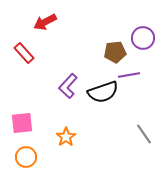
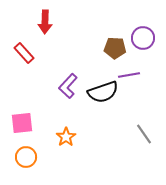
red arrow: rotated 60 degrees counterclockwise
brown pentagon: moved 4 px up; rotated 10 degrees clockwise
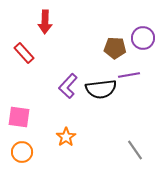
black semicircle: moved 2 px left, 3 px up; rotated 12 degrees clockwise
pink square: moved 3 px left, 6 px up; rotated 15 degrees clockwise
gray line: moved 9 px left, 16 px down
orange circle: moved 4 px left, 5 px up
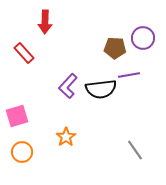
pink square: moved 2 px left, 1 px up; rotated 25 degrees counterclockwise
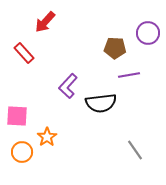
red arrow: rotated 40 degrees clockwise
purple circle: moved 5 px right, 5 px up
black semicircle: moved 14 px down
pink square: rotated 20 degrees clockwise
orange star: moved 19 px left
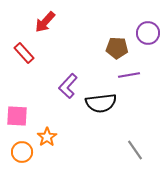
brown pentagon: moved 2 px right
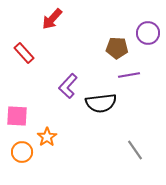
red arrow: moved 7 px right, 3 px up
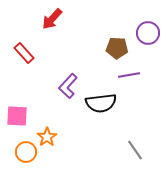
orange circle: moved 4 px right
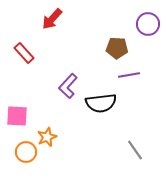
purple circle: moved 9 px up
orange star: rotated 12 degrees clockwise
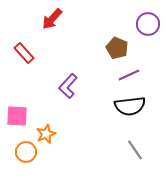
brown pentagon: rotated 20 degrees clockwise
purple line: rotated 15 degrees counterclockwise
black semicircle: moved 29 px right, 3 px down
orange star: moved 1 px left, 3 px up
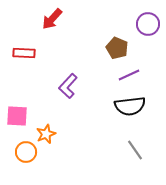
red rectangle: rotated 45 degrees counterclockwise
